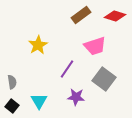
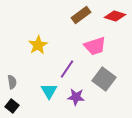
cyan triangle: moved 10 px right, 10 px up
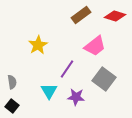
pink trapezoid: rotated 20 degrees counterclockwise
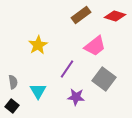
gray semicircle: moved 1 px right
cyan triangle: moved 11 px left
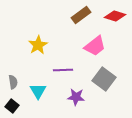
purple line: moved 4 px left, 1 px down; rotated 54 degrees clockwise
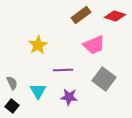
pink trapezoid: moved 1 px left, 1 px up; rotated 15 degrees clockwise
gray semicircle: moved 1 px left, 1 px down; rotated 16 degrees counterclockwise
purple star: moved 7 px left
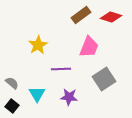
red diamond: moved 4 px left, 1 px down
pink trapezoid: moved 5 px left, 2 px down; rotated 45 degrees counterclockwise
purple line: moved 2 px left, 1 px up
gray square: rotated 20 degrees clockwise
gray semicircle: rotated 24 degrees counterclockwise
cyan triangle: moved 1 px left, 3 px down
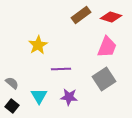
pink trapezoid: moved 18 px right
cyan triangle: moved 2 px right, 2 px down
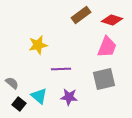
red diamond: moved 1 px right, 3 px down
yellow star: rotated 18 degrees clockwise
gray square: rotated 20 degrees clockwise
cyan triangle: rotated 18 degrees counterclockwise
black square: moved 7 px right, 2 px up
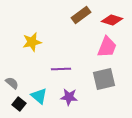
yellow star: moved 6 px left, 3 px up
